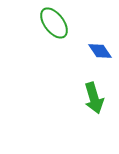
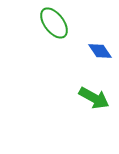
green arrow: rotated 44 degrees counterclockwise
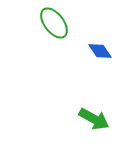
green arrow: moved 21 px down
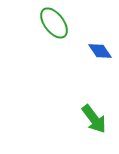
green arrow: rotated 24 degrees clockwise
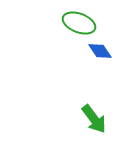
green ellipse: moved 25 px right; rotated 32 degrees counterclockwise
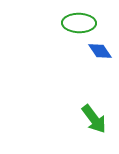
green ellipse: rotated 20 degrees counterclockwise
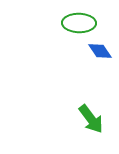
green arrow: moved 3 px left
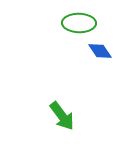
green arrow: moved 29 px left, 3 px up
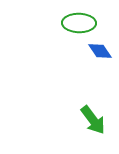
green arrow: moved 31 px right, 4 px down
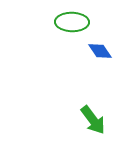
green ellipse: moved 7 px left, 1 px up
